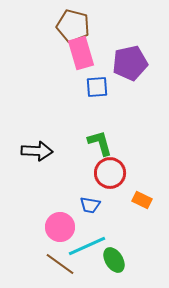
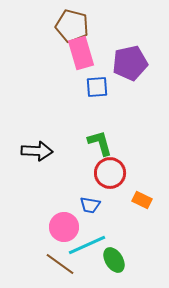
brown pentagon: moved 1 px left
pink circle: moved 4 px right
cyan line: moved 1 px up
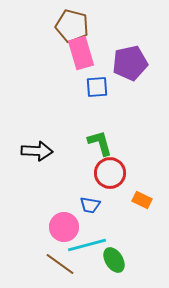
cyan line: rotated 9 degrees clockwise
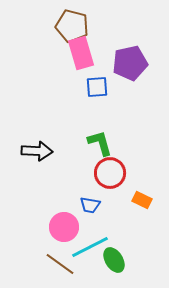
cyan line: moved 3 px right, 2 px down; rotated 12 degrees counterclockwise
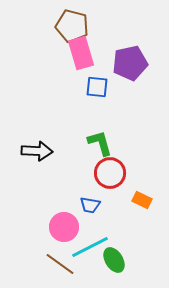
blue square: rotated 10 degrees clockwise
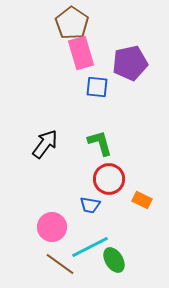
brown pentagon: moved 3 px up; rotated 20 degrees clockwise
black arrow: moved 8 px right, 7 px up; rotated 56 degrees counterclockwise
red circle: moved 1 px left, 6 px down
pink circle: moved 12 px left
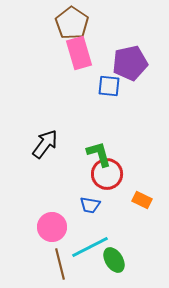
pink rectangle: moved 2 px left
blue square: moved 12 px right, 1 px up
green L-shape: moved 1 px left, 11 px down
red circle: moved 2 px left, 5 px up
brown line: rotated 40 degrees clockwise
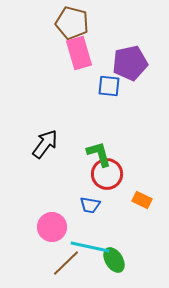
brown pentagon: rotated 20 degrees counterclockwise
cyan line: rotated 39 degrees clockwise
brown line: moved 6 px right, 1 px up; rotated 60 degrees clockwise
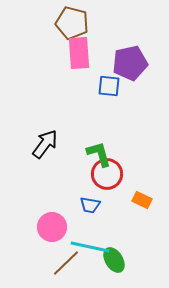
pink rectangle: rotated 12 degrees clockwise
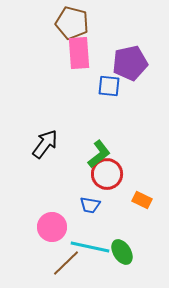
green L-shape: rotated 68 degrees clockwise
green ellipse: moved 8 px right, 8 px up
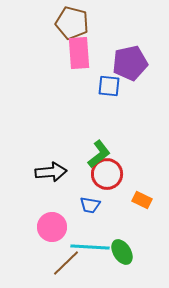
black arrow: moved 6 px right, 28 px down; rotated 48 degrees clockwise
cyan line: rotated 9 degrees counterclockwise
